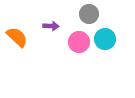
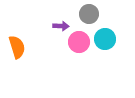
purple arrow: moved 10 px right
orange semicircle: moved 10 px down; rotated 30 degrees clockwise
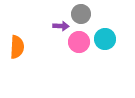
gray circle: moved 8 px left
orange semicircle: rotated 20 degrees clockwise
